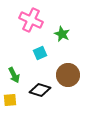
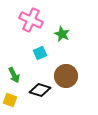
brown circle: moved 2 px left, 1 px down
yellow square: rotated 24 degrees clockwise
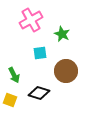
pink cross: rotated 35 degrees clockwise
cyan square: rotated 16 degrees clockwise
brown circle: moved 5 px up
black diamond: moved 1 px left, 3 px down
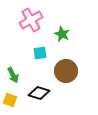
green arrow: moved 1 px left
